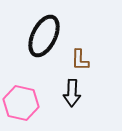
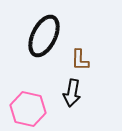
black arrow: rotated 8 degrees clockwise
pink hexagon: moved 7 px right, 6 px down
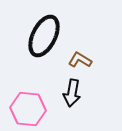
brown L-shape: rotated 120 degrees clockwise
pink hexagon: rotated 8 degrees counterclockwise
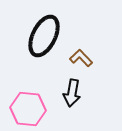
brown L-shape: moved 1 px right, 2 px up; rotated 15 degrees clockwise
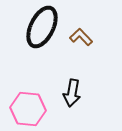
black ellipse: moved 2 px left, 9 px up
brown L-shape: moved 21 px up
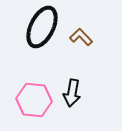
pink hexagon: moved 6 px right, 9 px up
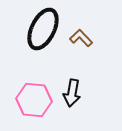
black ellipse: moved 1 px right, 2 px down
brown L-shape: moved 1 px down
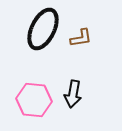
brown L-shape: rotated 125 degrees clockwise
black arrow: moved 1 px right, 1 px down
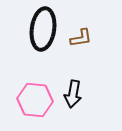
black ellipse: rotated 18 degrees counterclockwise
pink hexagon: moved 1 px right
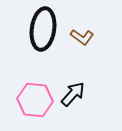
brown L-shape: moved 1 px right, 1 px up; rotated 45 degrees clockwise
black arrow: rotated 148 degrees counterclockwise
